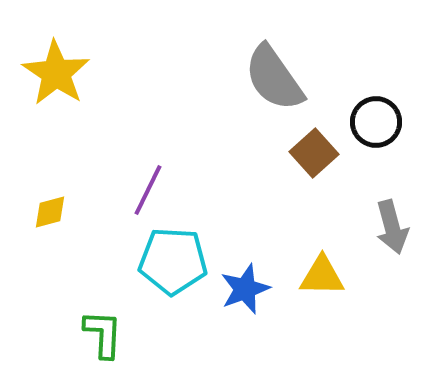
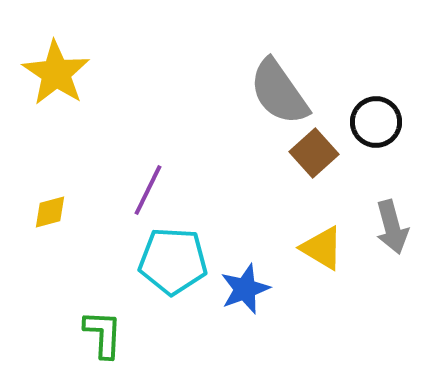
gray semicircle: moved 5 px right, 14 px down
yellow triangle: moved 28 px up; rotated 30 degrees clockwise
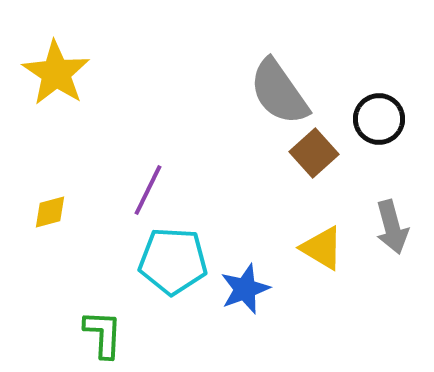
black circle: moved 3 px right, 3 px up
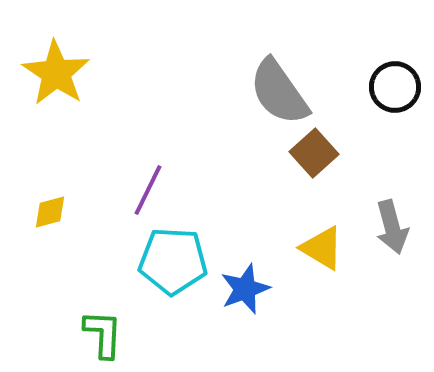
black circle: moved 16 px right, 32 px up
